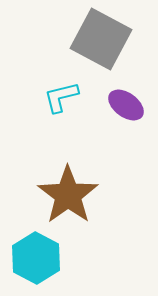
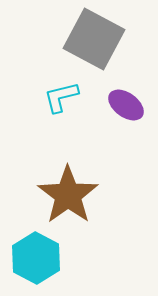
gray square: moved 7 px left
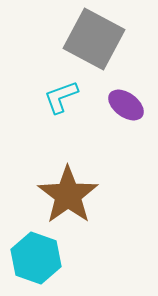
cyan L-shape: rotated 6 degrees counterclockwise
cyan hexagon: rotated 9 degrees counterclockwise
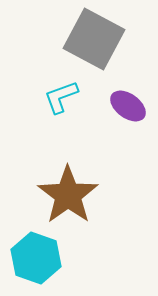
purple ellipse: moved 2 px right, 1 px down
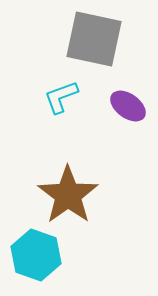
gray square: rotated 16 degrees counterclockwise
cyan hexagon: moved 3 px up
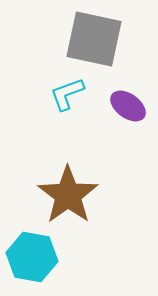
cyan L-shape: moved 6 px right, 3 px up
cyan hexagon: moved 4 px left, 2 px down; rotated 9 degrees counterclockwise
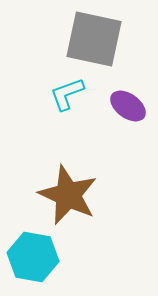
brown star: rotated 12 degrees counterclockwise
cyan hexagon: moved 1 px right
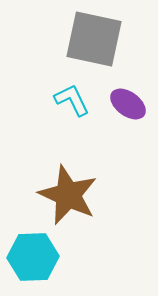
cyan L-shape: moved 5 px right, 6 px down; rotated 84 degrees clockwise
purple ellipse: moved 2 px up
cyan hexagon: rotated 12 degrees counterclockwise
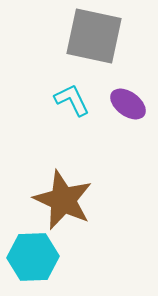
gray square: moved 3 px up
brown star: moved 5 px left, 5 px down
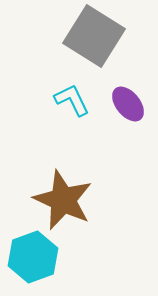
gray square: rotated 20 degrees clockwise
purple ellipse: rotated 15 degrees clockwise
cyan hexagon: rotated 18 degrees counterclockwise
